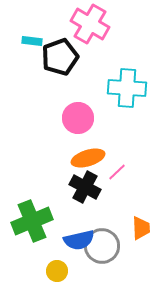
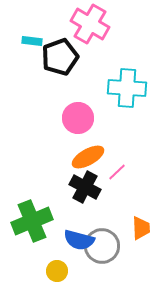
orange ellipse: moved 1 px up; rotated 12 degrees counterclockwise
blue semicircle: rotated 28 degrees clockwise
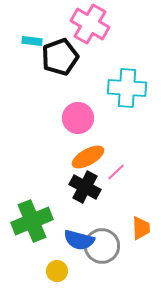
pink line: moved 1 px left
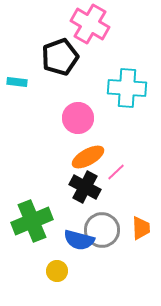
cyan rectangle: moved 15 px left, 41 px down
gray circle: moved 16 px up
